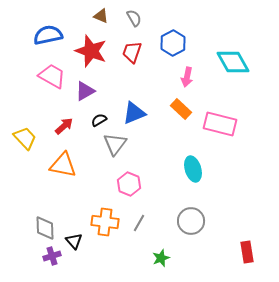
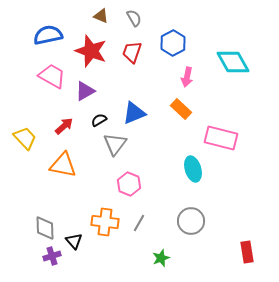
pink rectangle: moved 1 px right, 14 px down
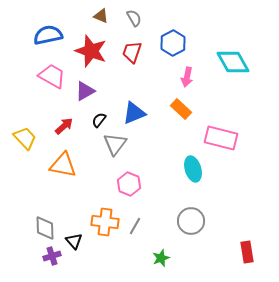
black semicircle: rotated 21 degrees counterclockwise
gray line: moved 4 px left, 3 px down
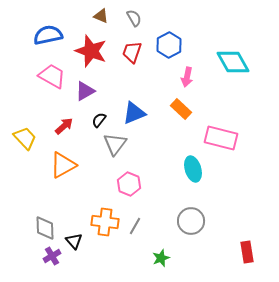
blue hexagon: moved 4 px left, 2 px down
orange triangle: rotated 40 degrees counterclockwise
purple cross: rotated 12 degrees counterclockwise
